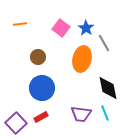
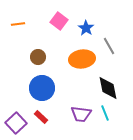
orange line: moved 2 px left
pink square: moved 2 px left, 7 px up
gray line: moved 5 px right, 3 px down
orange ellipse: rotated 70 degrees clockwise
red rectangle: rotated 72 degrees clockwise
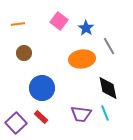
brown circle: moved 14 px left, 4 px up
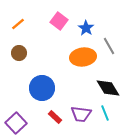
orange line: rotated 32 degrees counterclockwise
brown circle: moved 5 px left
orange ellipse: moved 1 px right, 2 px up
black diamond: rotated 20 degrees counterclockwise
red rectangle: moved 14 px right
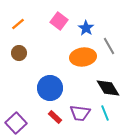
blue circle: moved 8 px right
purple trapezoid: moved 1 px left, 1 px up
